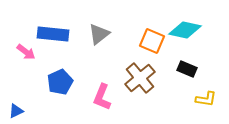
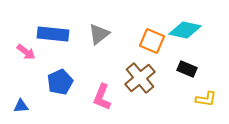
blue triangle: moved 5 px right, 5 px up; rotated 21 degrees clockwise
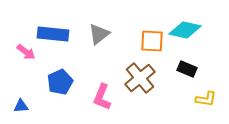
orange square: rotated 20 degrees counterclockwise
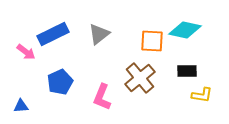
blue rectangle: rotated 32 degrees counterclockwise
black rectangle: moved 2 px down; rotated 24 degrees counterclockwise
yellow L-shape: moved 4 px left, 4 px up
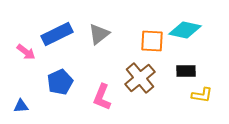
blue rectangle: moved 4 px right
black rectangle: moved 1 px left
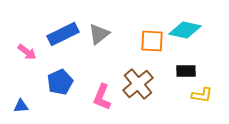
blue rectangle: moved 6 px right
pink arrow: moved 1 px right
brown cross: moved 2 px left, 6 px down
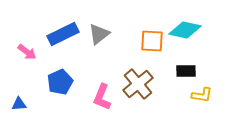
blue triangle: moved 2 px left, 2 px up
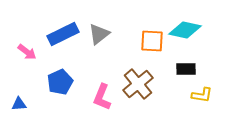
black rectangle: moved 2 px up
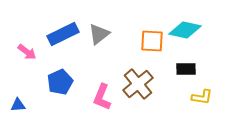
yellow L-shape: moved 2 px down
blue triangle: moved 1 px left, 1 px down
